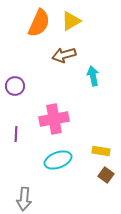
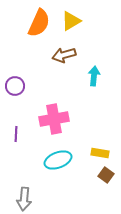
cyan arrow: moved 1 px right; rotated 18 degrees clockwise
yellow rectangle: moved 1 px left, 2 px down
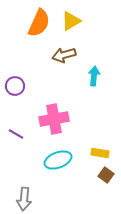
purple line: rotated 63 degrees counterclockwise
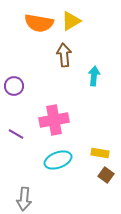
orange semicircle: rotated 76 degrees clockwise
brown arrow: rotated 100 degrees clockwise
purple circle: moved 1 px left
pink cross: moved 1 px down
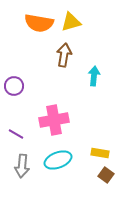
yellow triangle: moved 1 px down; rotated 15 degrees clockwise
brown arrow: rotated 15 degrees clockwise
gray arrow: moved 2 px left, 33 px up
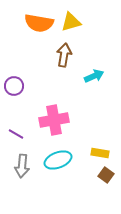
cyan arrow: rotated 60 degrees clockwise
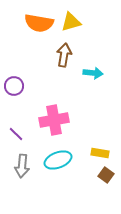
cyan arrow: moved 1 px left, 3 px up; rotated 30 degrees clockwise
purple line: rotated 14 degrees clockwise
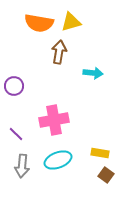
brown arrow: moved 5 px left, 3 px up
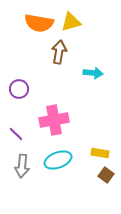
purple circle: moved 5 px right, 3 px down
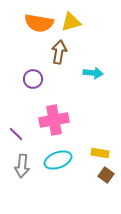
purple circle: moved 14 px right, 10 px up
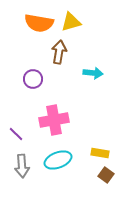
gray arrow: rotated 10 degrees counterclockwise
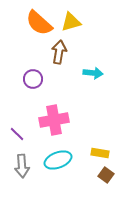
orange semicircle: rotated 32 degrees clockwise
purple line: moved 1 px right
